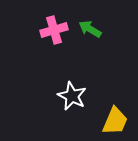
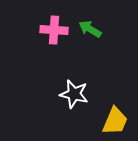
pink cross: rotated 20 degrees clockwise
white star: moved 2 px right, 2 px up; rotated 12 degrees counterclockwise
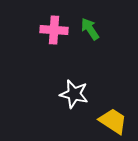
green arrow: rotated 25 degrees clockwise
yellow trapezoid: moved 2 px left; rotated 80 degrees counterclockwise
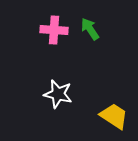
white star: moved 16 px left
yellow trapezoid: moved 1 px right, 5 px up
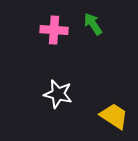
green arrow: moved 3 px right, 5 px up
